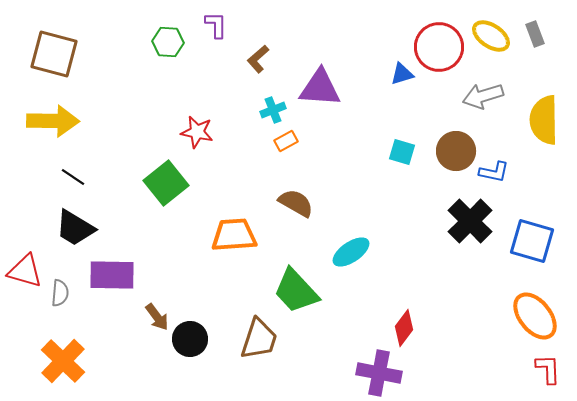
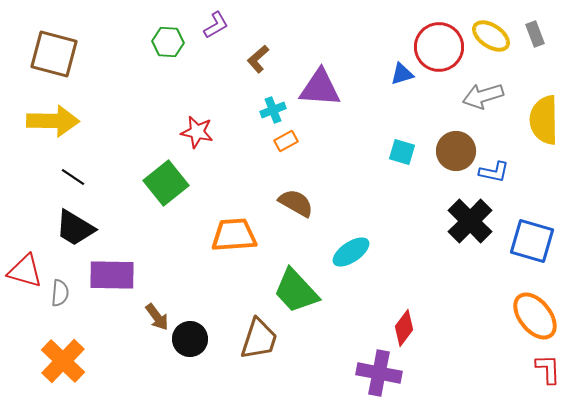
purple L-shape: rotated 60 degrees clockwise
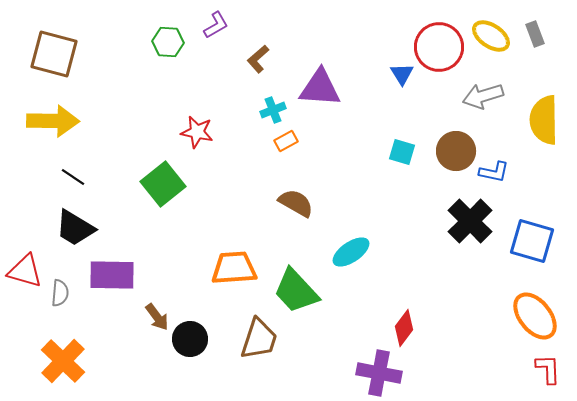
blue triangle: rotated 45 degrees counterclockwise
green square: moved 3 px left, 1 px down
orange trapezoid: moved 33 px down
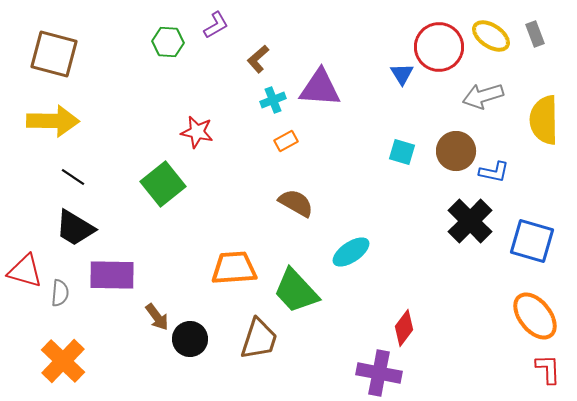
cyan cross: moved 10 px up
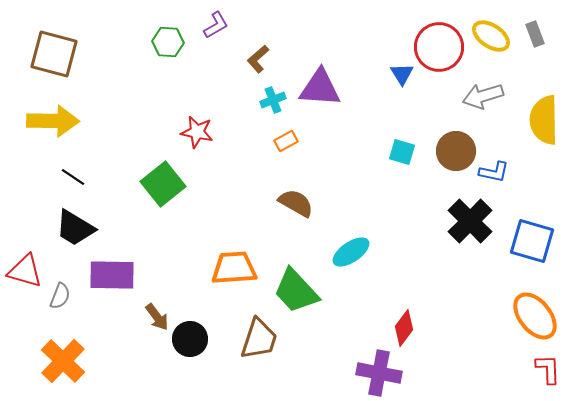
gray semicircle: moved 3 px down; rotated 16 degrees clockwise
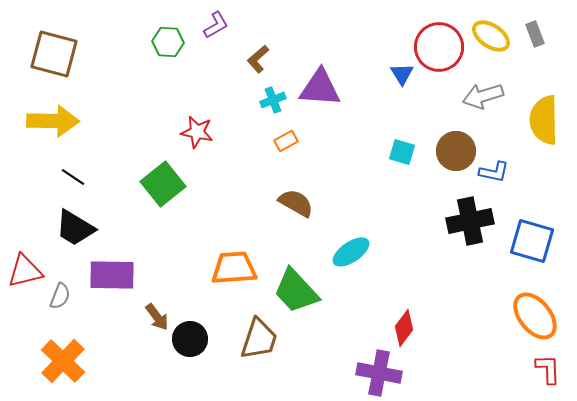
black cross: rotated 33 degrees clockwise
red triangle: rotated 30 degrees counterclockwise
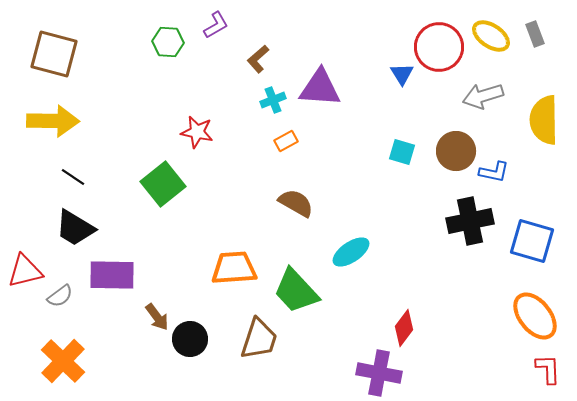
gray semicircle: rotated 32 degrees clockwise
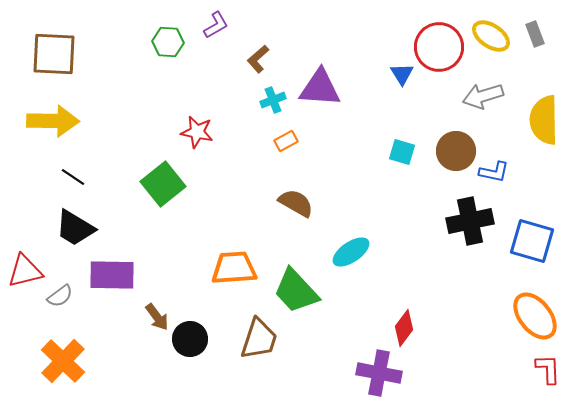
brown square: rotated 12 degrees counterclockwise
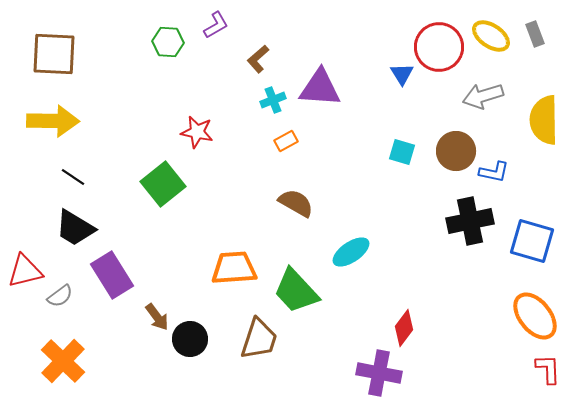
purple rectangle: rotated 57 degrees clockwise
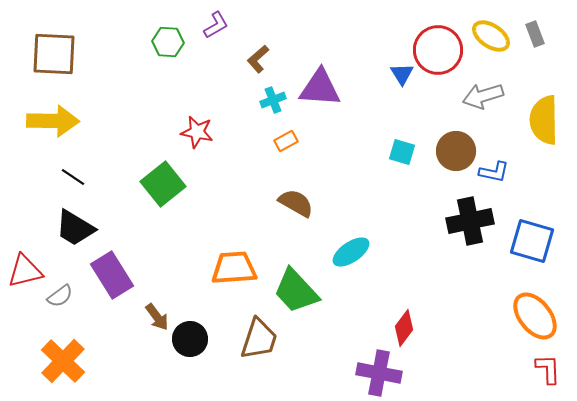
red circle: moved 1 px left, 3 px down
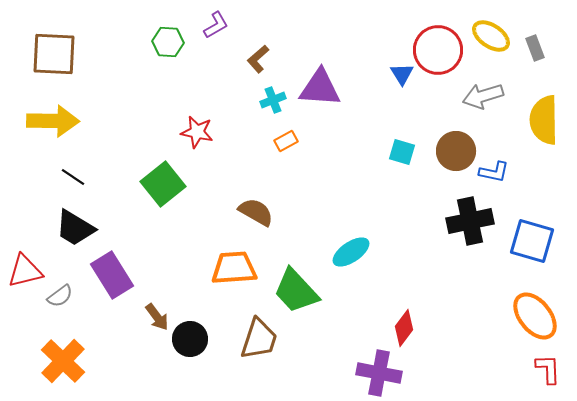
gray rectangle: moved 14 px down
brown semicircle: moved 40 px left, 9 px down
